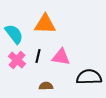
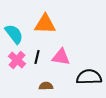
black line: moved 1 px left, 1 px down
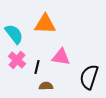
black line: moved 10 px down
black semicircle: rotated 70 degrees counterclockwise
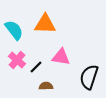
cyan semicircle: moved 4 px up
black line: moved 1 px left; rotated 32 degrees clockwise
